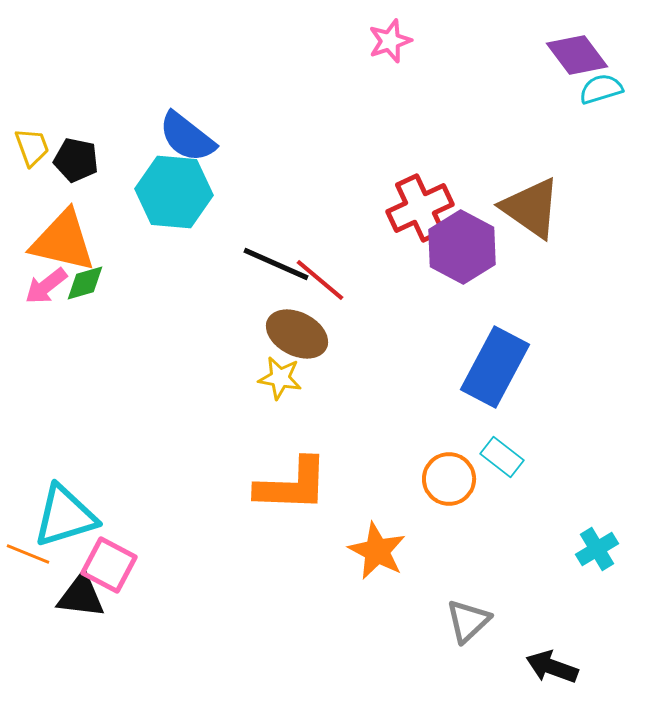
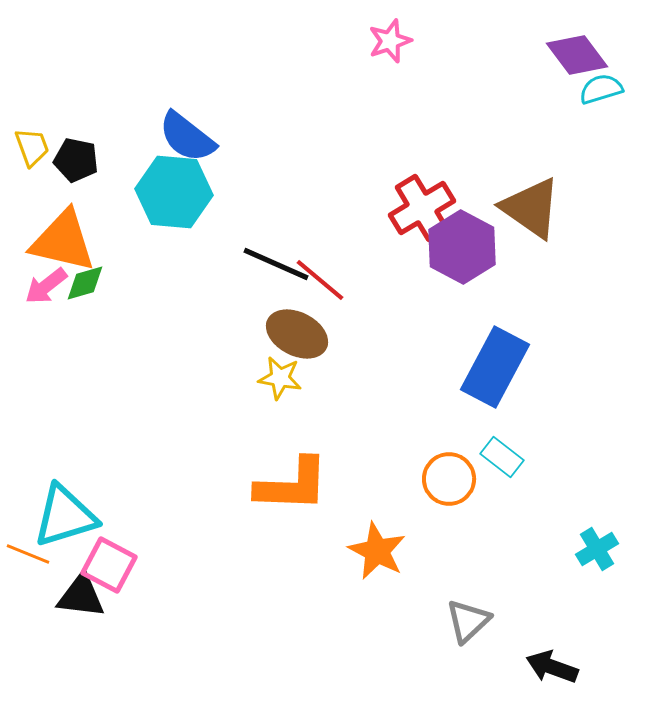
red cross: moved 2 px right; rotated 6 degrees counterclockwise
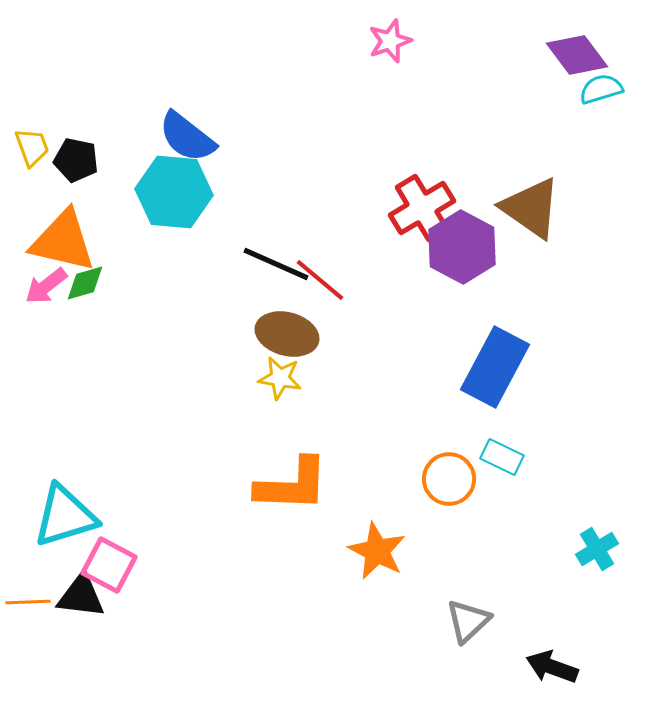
brown ellipse: moved 10 px left; rotated 12 degrees counterclockwise
cyan rectangle: rotated 12 degrees counterclockwise
orange line: moved 48 px down; rotated 24 degrees counterclockwise
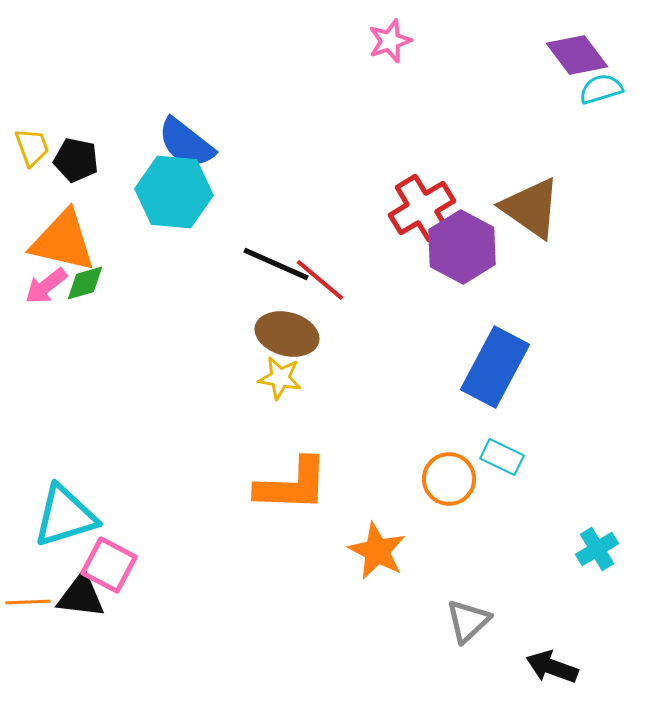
blue semicircle: moved 1 px left, 6 px down
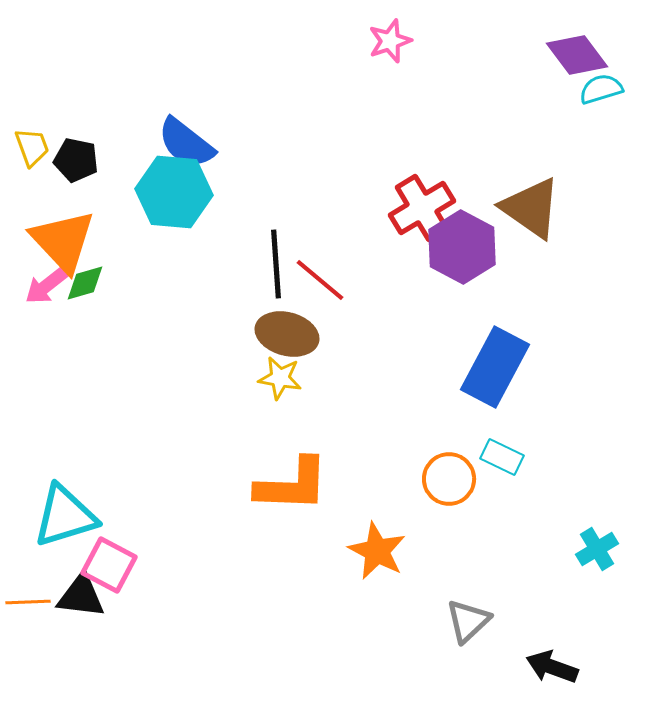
orange triangle: rotated 34 degrees clockwise
black line: rotated 62 degrees clockwise
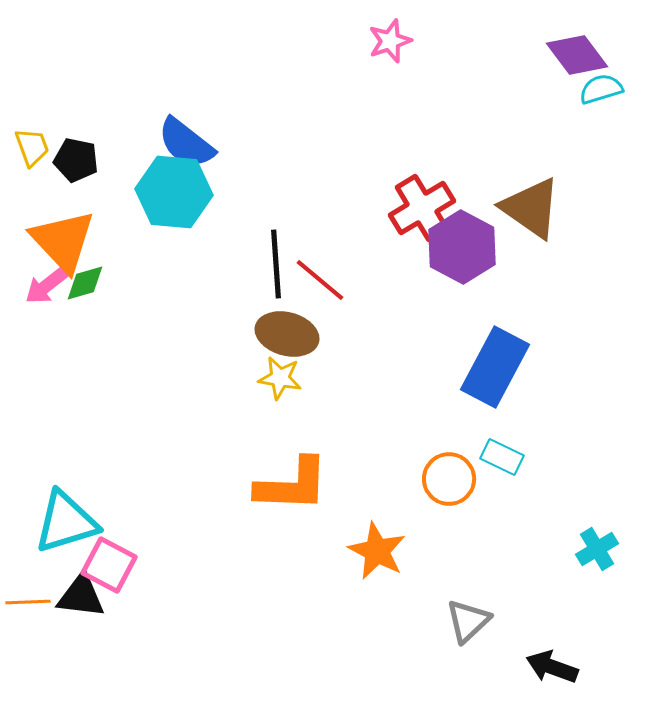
cyan triangle: moved 1 px right, 6 px down
